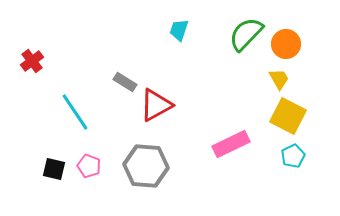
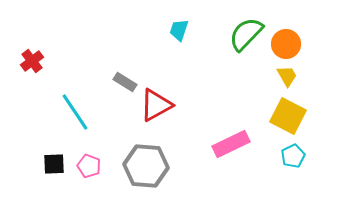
yellow trapezoid: moved 8 px right, 3 px up
black square: moved 5 px up; rotated 15 degrees counterclockwise
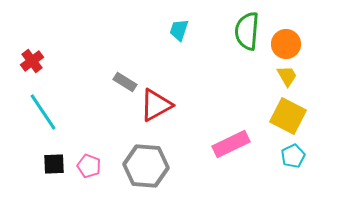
green semicircle: moved 1 px right, 3 px up; rotated 39 degrees counterclockwise
cyan line: moved 32 px left
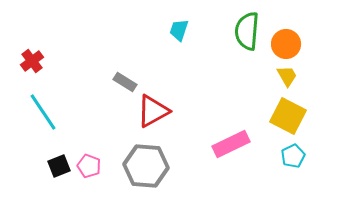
red triangle: moved 3 px left, 6 px down
black square: moved 5 px right, 2 px down; rotated 20 degrees counterclockwise
